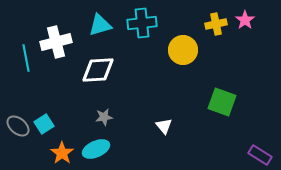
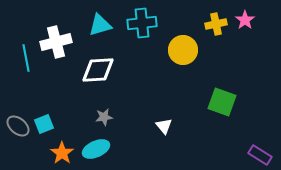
cyan square: rotated 12 degrees clockwise
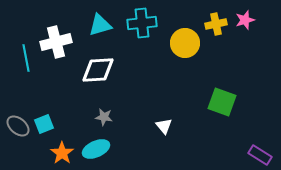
pink star: rotated 18 degrees clockwise
yellow circle: moved 2 px right, 7 px up
gray star: rotated 18 degrees clockwise
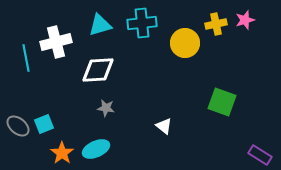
gray star: moved 2 px right, 9 px up
white triangle: rotated 12 degrees counterclockwise
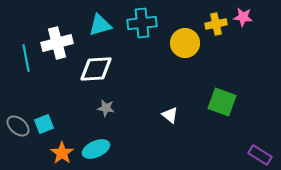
pink star: moved 2 px left, 3 px up; rotated 24 degrees clockwise
white cross: moved 1 px right, 1 px down
white diamond: moved 2 px left, 1 px up
white triangle: moved 6 px right, 11 px up
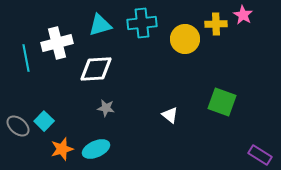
pink star: moved 2 px up; rotated 24 degrees clockwise
yellow cross: rotated 10 degrees clockwise
yellow circle: moved 4 px up
cyan square: moved 3 px up; rotated 24 degrees counterclockwise
orange star: moved 4 px up; rotated 20 degrees clockwise
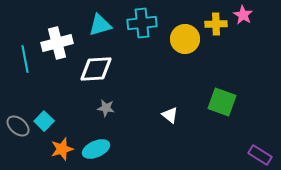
cyan line: moved 1 px left, 1 px down
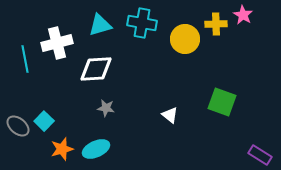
cyan cross: rotated 16 degrees clockwise
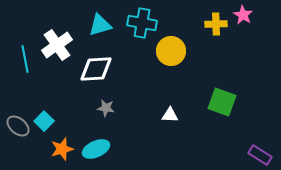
yellow circle: moved 14 px left, 12 px down
white cross: moved 2 px down; rotated 20 degrees counterclockwise
white triangle: rotated 36 degrees counterclockwise
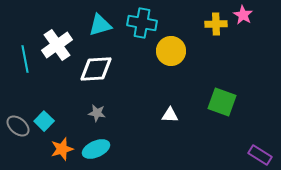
gray star: moved 9 px left, 5 px down
